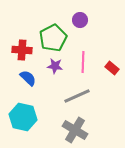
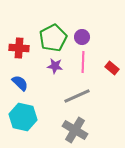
purple circle: moved 2 px right, 17 px down
red cross: moved 3 px left, 2 px up
blue semicircle: moved 8 px left, 5 px down
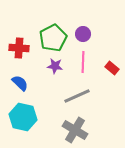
purple circle: moved 1 px right, 3 px up
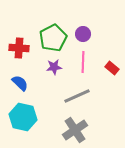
purple star: moved 1 px left, 1 px down; rotated 14 degrees counterclockwise
gray cross: rotated 25 degrees clockwise
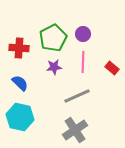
cyan hexagon: moved 3 px left
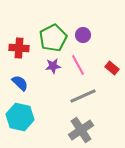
purple circle: moved 1 px down
pink line: moved 5 px left, 3 px down; rotated 30 degrees counterclockwise
purple star: moved 1 px left, 1 px up
gray line: moved 6 px right
gray cross: moved 6 px right
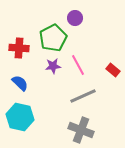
purple circle: moved 8 px left, 17 px up
red rectangle: moved 1 px right, 2 px down
gray cross: rotated 35 degrees counterclockwise
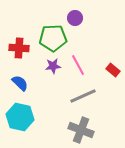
green pentagon: rotated 24 degrees clockwise
